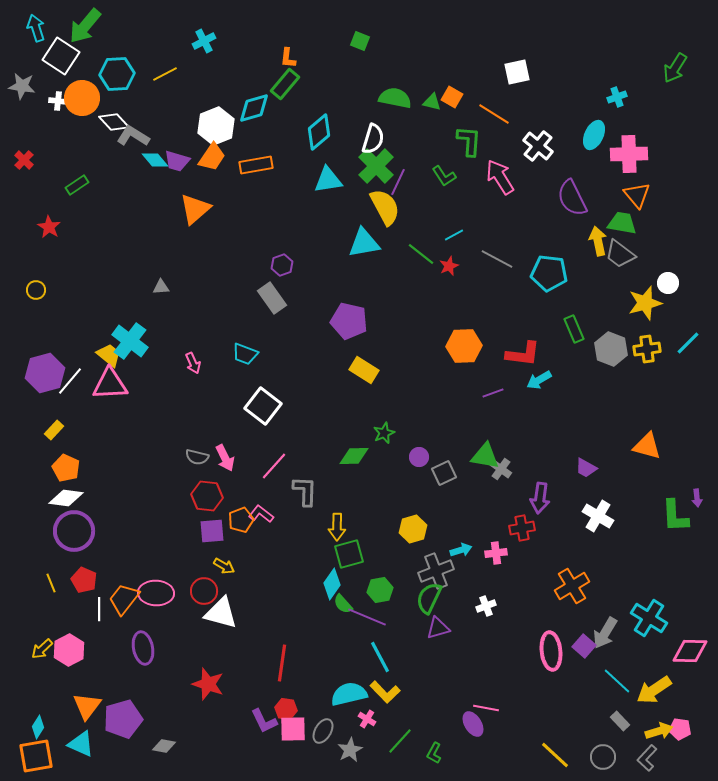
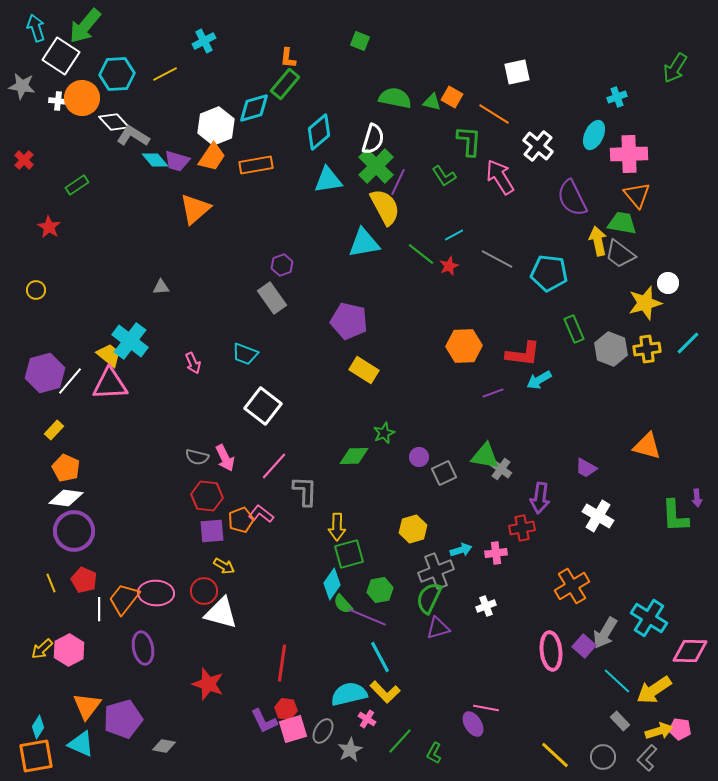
pink square at (293, 729): rotated 16 degrees counterclockwise
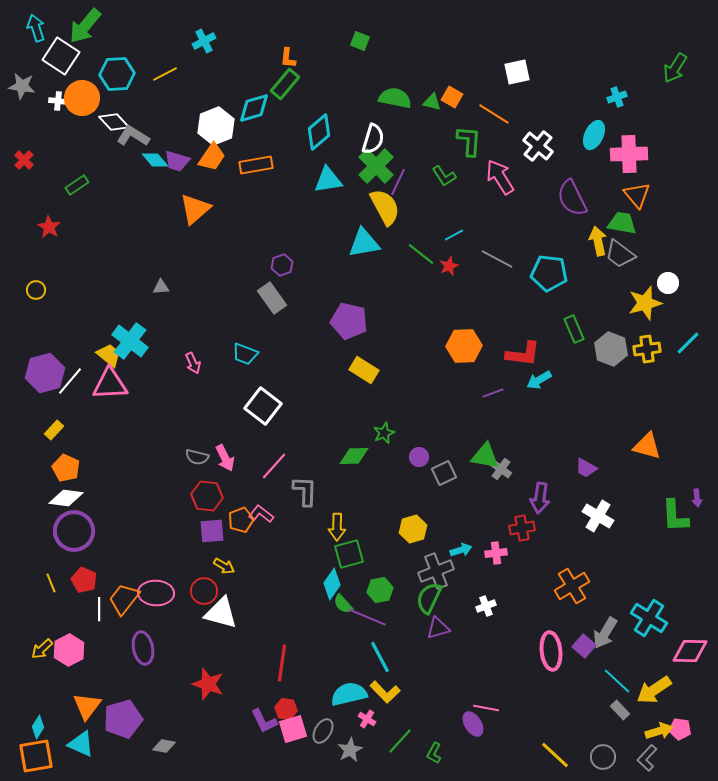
gray rectangle at (620, 721): moved 11 px up
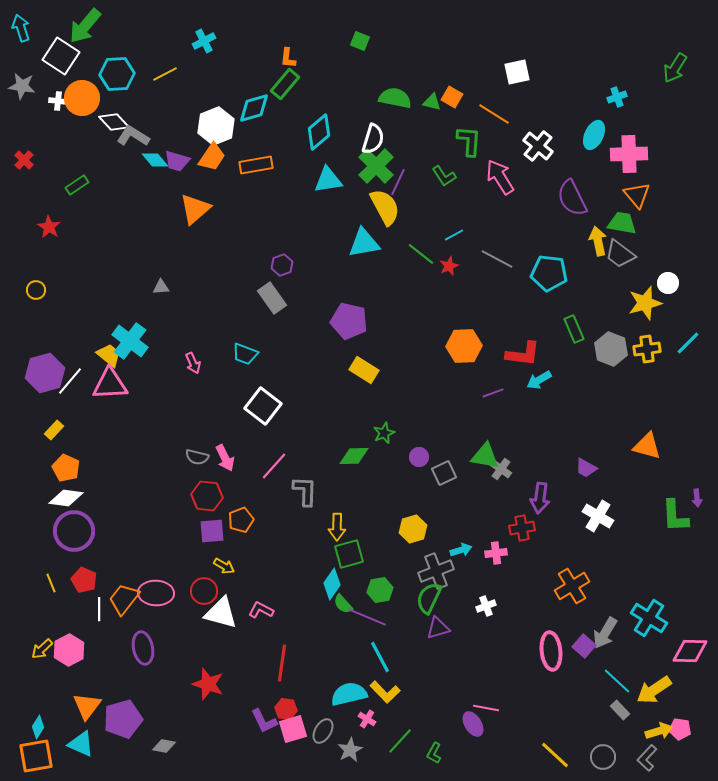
cyan arrow at (36, 28): moved 15 px left
pink L-shape at (261, 514): moved 96 px down; rotated 10 degrees counterclockwise
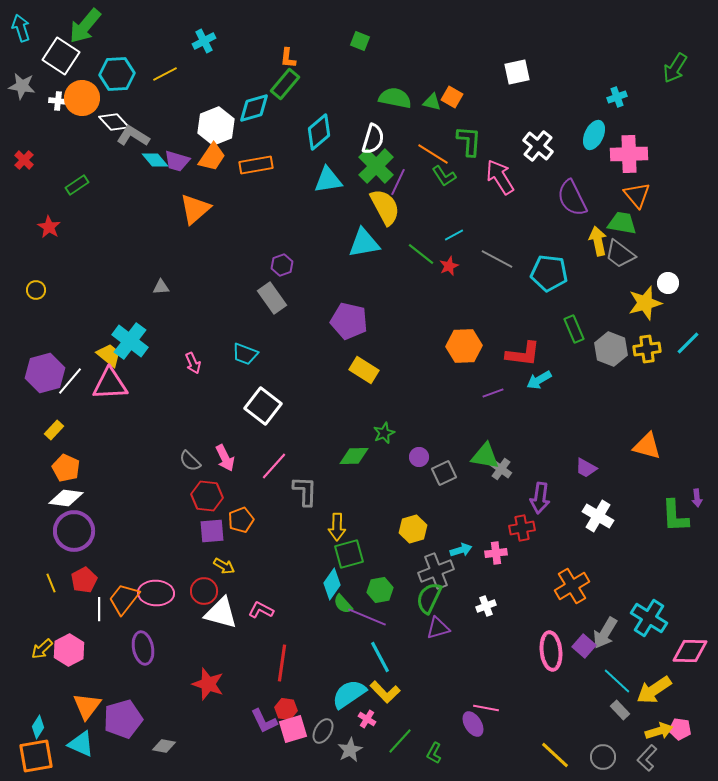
orange line at (494, 114): moved 61 px left, 40 px down
gray semicircle at (197, 457): moved 7 px left, 4 px down; rotated 30 degrees clockwise
red pentagon at (84, 580): rotated 20 degrees clockwise
cyan semicircle at (349, 694): rotated 21 degrees counterclockwise
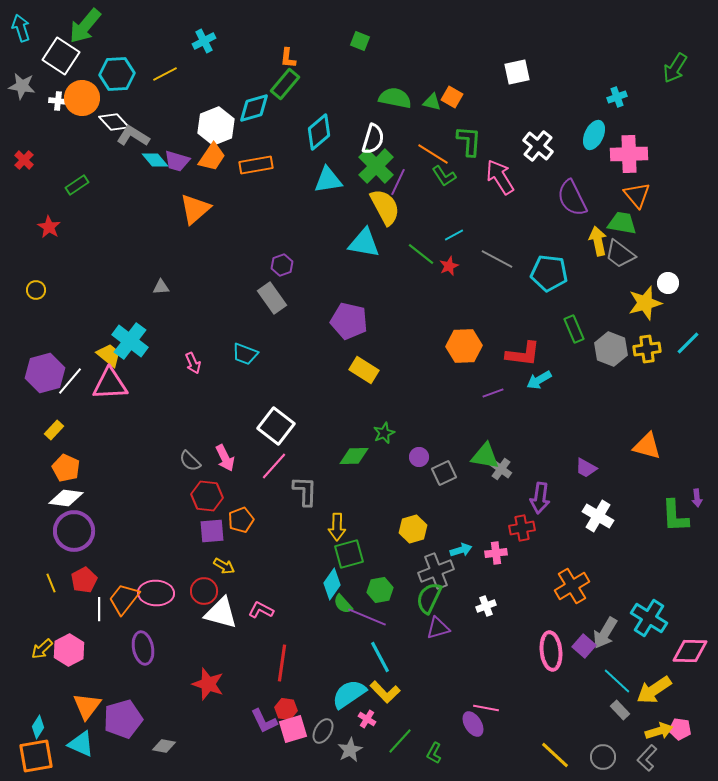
cyan triangle at (364, 243): rotated 20 degrees clockwise
white square at (263, 406): moved 13 px right, 20 px down
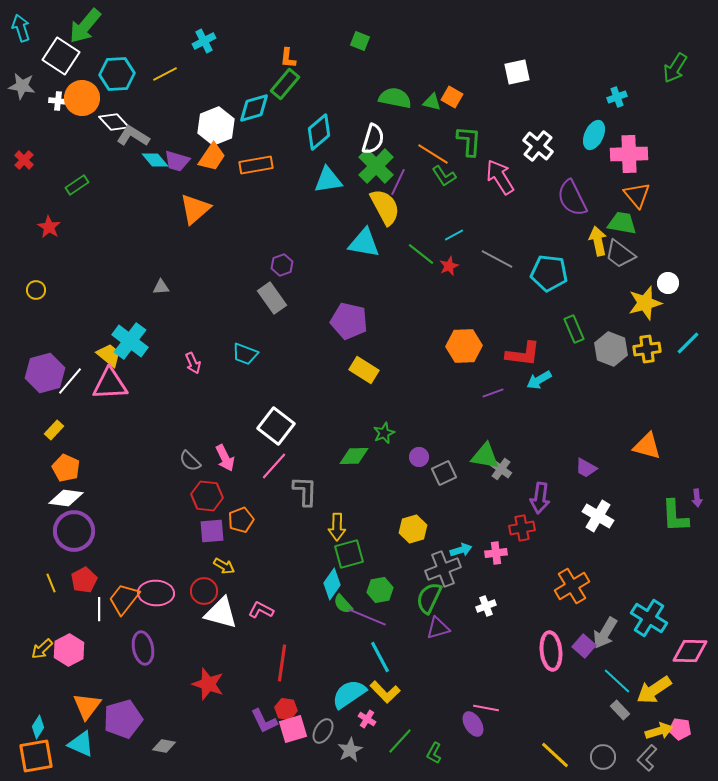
gray cross at (436, 571): moved 7 px right, 2 px up
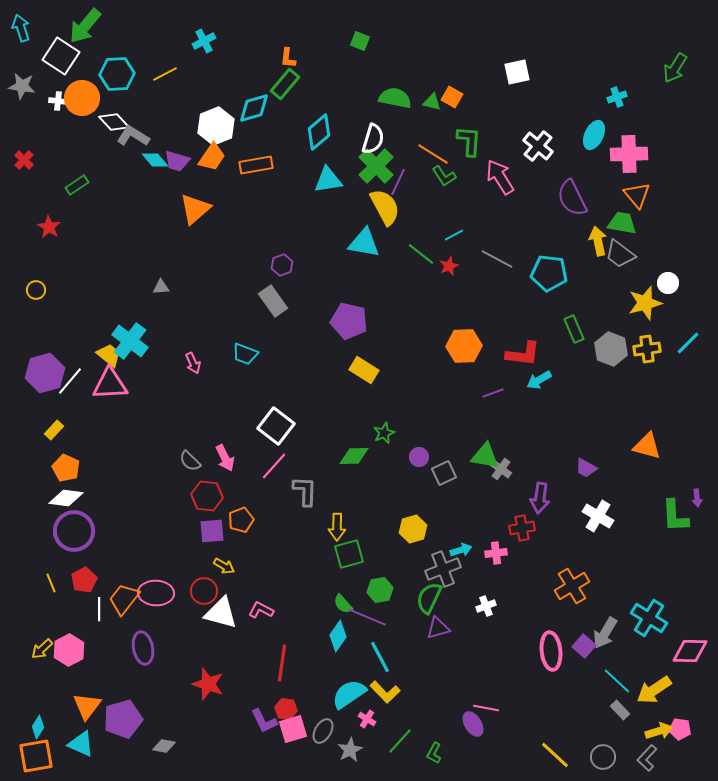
gray rectangle at (272, 298): moved 1 px right, 3 px down
cyan diamond at (332, 584): moved 6 px right, 52 px down
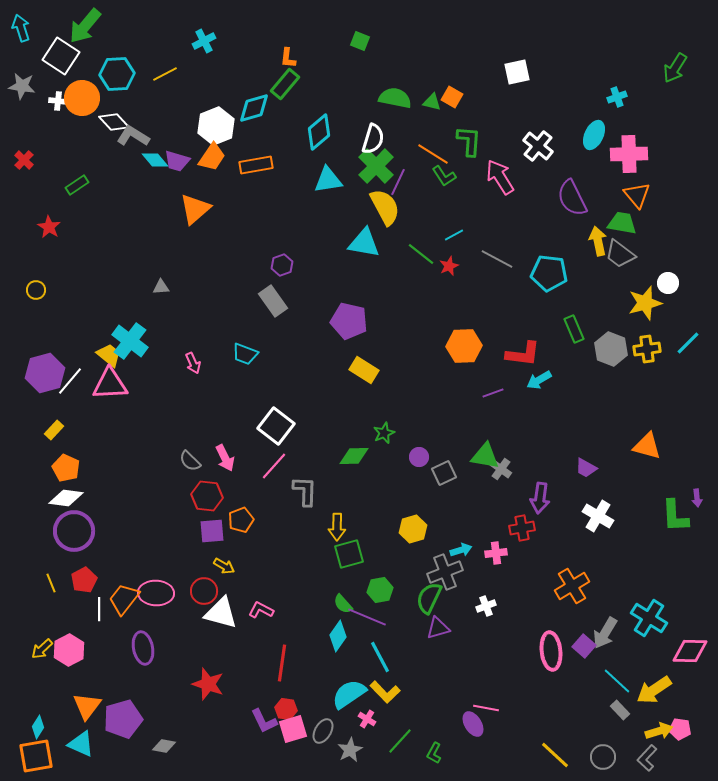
gray cross at (443, 569): moved 2 px right, 3 px down
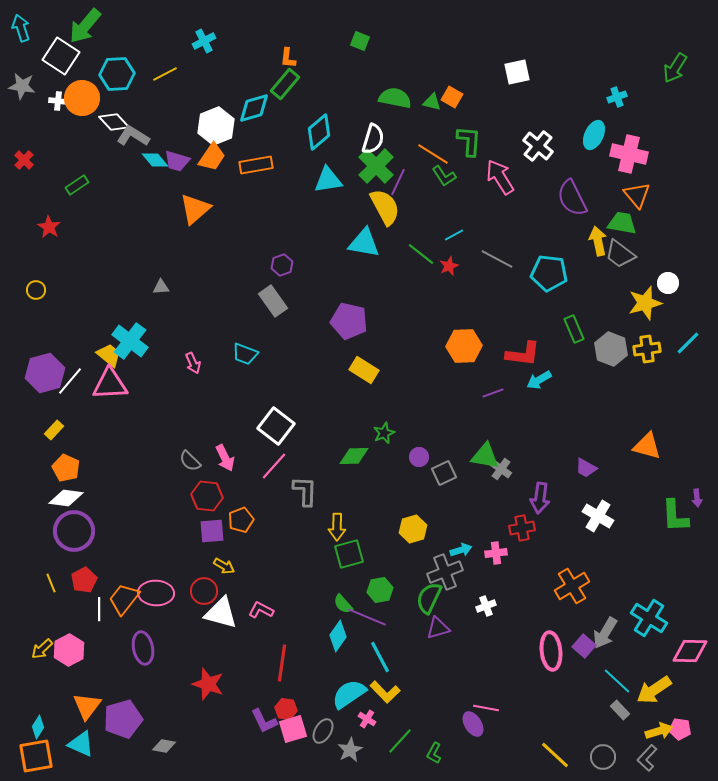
pink cross at (629, 154): rotated 15 degrees clockwise
